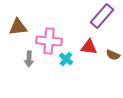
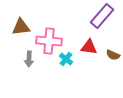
brown triangle: moved 3 px right
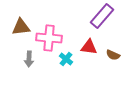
pink cross: moved 3 px up
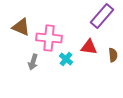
brown triangle: rotated 30 degrees clockwise
brown semicircle: rotated 120 degrees counterclockwise
gray arrow: moved 4 px right, 3 px down; rotated 14 degrees clockwise
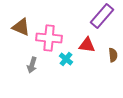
red triangle: moved 2 px left, 2 px up
gray arrow: moved 1 px left, 3 px down
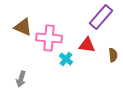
purple rectangle: moved 1 px left, 1 px down
brown triangle: moved 2 px right
gray arrow: moved 11 px left, 14 px down
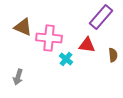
gray arrow: moved 3 px left, 2 px up
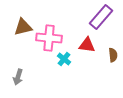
brown triangle: rotated 36 degrees counterclockwise
cyan cross: moved 2 px left
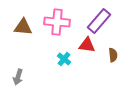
purple rectangle: moved 2 px left, 4 px down
brown triangle: rotated 18 degrees clockwise
pink cross: moved 8 px right, 16 px up
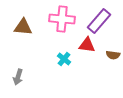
pink cross: moved 5 px right, 3 px up
brown semicircle: rotated 104 degrees clockwise
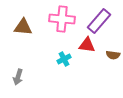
cyan cross: rotated 24 degrees clockwise
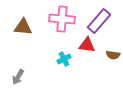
gray arrow: rotated 14 degrees clockwise
